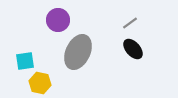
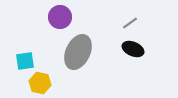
purple circle: moved 2 px right, 3 px up
black ellipse: rotated 25 degrees counterclockwise
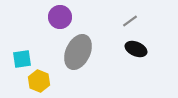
gray line: moved 2 px up
black ellipse: moved 3 px right
cyan square: moved 3 px left, 2 px up
yellow hexagon: moved 1 px left, 2 px up; rotated 10 degrees clockwise
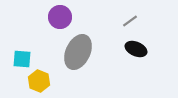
cyan square: rotated 12 degrees clockwise
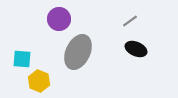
purple circle: moved 1 px left, 2 px down
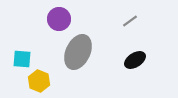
black ellipse: moved 1 px left, 11 px down; rotated 55 degrees counterclockwise
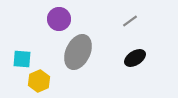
black ellipse: moved 2 px up
yellow hexagon: rotated 15 degrees clockwise
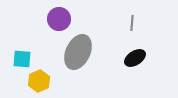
gray line: moved 2 px right, 2 px down; rotated 49 degrees counterclockwise
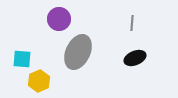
black ellipse: rotated 10 degrees clockwise
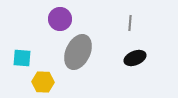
purple circle: moved 1 px right
gray line: moved 2 px left
cyan square: moved 1 px up
yellow hexagon: moved 4 px right, 1 px down; rotated 25 degrees clockwise
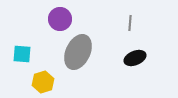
cyan square: moved 4 px up
yellow hexagon: rotated 20 degrees counterclockwise
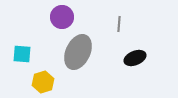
purple circle: moved 2 px right, 2 px up
gray line: moved 11 px left, 1 px down
